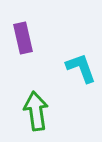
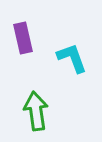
cyan L-shape: moved 9 px left, 10 px up
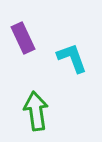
purple rectangle: rotated 12 degrees counterclockwise
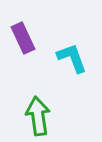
green arrow: moved 2 px right, 5 px down
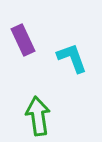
purple rectangle: moved 2 px down
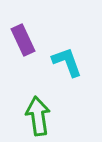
cyan L-shape: moved 5 px left, 4 px down
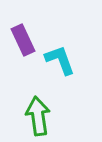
cyan L-shape: moved 7 px left, 2 px up
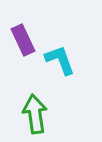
green arrow: moved 3 px left, 2 px up
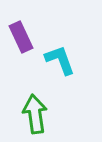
purple rectangle: moved 2 px left, 3 px up
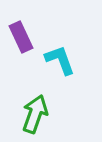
green arrow: rotated 27 degrees clockwise
